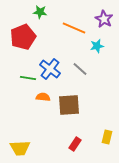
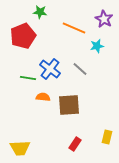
red pentagon: moved 1 px up
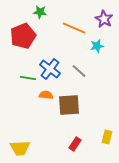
gray line: moved 1 px left, 2 px down
orange semicircle: moved 3 px right, 2 px up
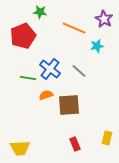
orange semicircle: rotated 24 degrees counterclockwise
yellow rectangle: moved 1 px down
red rectangle: rotated 56 degrees counterclockwise
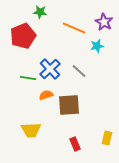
purple star: moved 3 px down
blue cross: rotated 10 degrees clockwise
yellow trapezoid: moved 11 px right, 18 px up
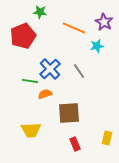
gray line: rotated 14 degrees clockwise
green line: moved 2 px right, 3 px down
orange semicircle: moved 1 px left, 1 px up
brown square: moved 8 px down
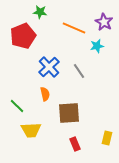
blue cross: moved 1 px left, 2 px up
green line: moved 13 px left, 25 px down; rotated 35 degrees clockwise
orange semicircle: rotated 96 degrees clockwise
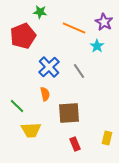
cyan star: rotated 24 degrees counterclockwise
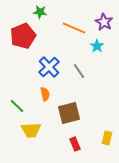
brown square: rotated 10 degrees counterclockwise
